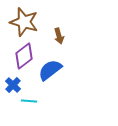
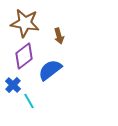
brown star: moved 1 px right, 1 px down; rotated 8 degrees counterclockwise
cyan line: rotated 56 degrees clockwise
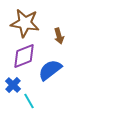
purple diamond: rotated 16 degrees clockwise
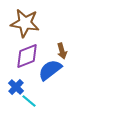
brown arrow: moved 3 px right, 15 px down
purple diamond: moved 3 px right
blue cross: moved 3 px right, 2 px down
cyan line: rotated 21 degrees counterclockwise
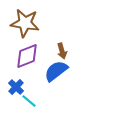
blue semicircle: moved 6 px right, 1 px down
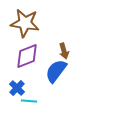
brown arrow: moved 2 px right
blue semicircle: rotated 15 degrees counterclockwise
blue cross: moved 1 px right, 1 px down
cyan line: rotated 35 degrees counterclockwise
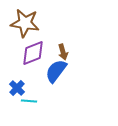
brown arrow: moved 1 px left, 1 px down
purple diamond: moved 6 px right, 3 px up
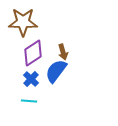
brown star: moved 2 px left, 1 px up; rotated 8 degrees counterclockwise
purple diamond: rotated 12 degrees counterclockwise
blue cross: moved 14 px right, 9 px up
